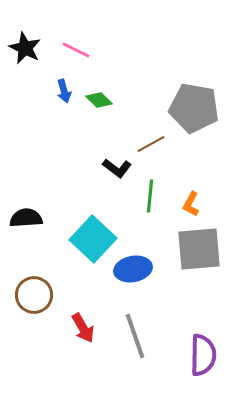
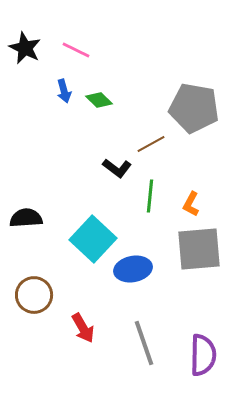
gray line: moved 9 px right, 7 px down
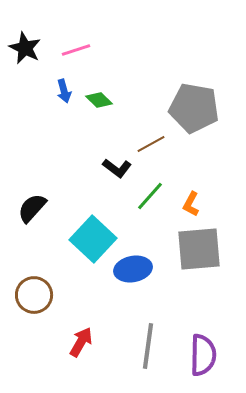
pink line: rotated 44 degrees counterclockwise
green line: rotated 36 degrees clockwise
black semicircle: moved 6 px right, 10 px up; rotated 44 degrees counterclockwise
red arrow: moved 2 px left, 14 px down; rotated 120 degrees counterclockwise
gray line: moved 4 px right, 3 px down; rotated 27 degrees clockwise
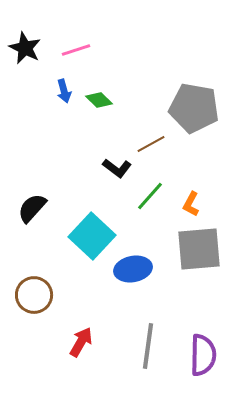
cyan square: moved 1 px left, 3 px up
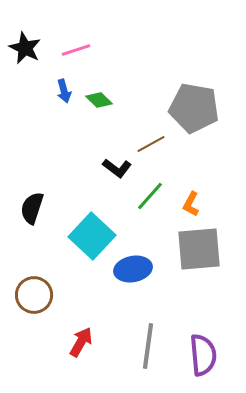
black semicircle: rotated 24 degrees counterclockwise
purple semicircle: rotated 6 degrees counterclockwise
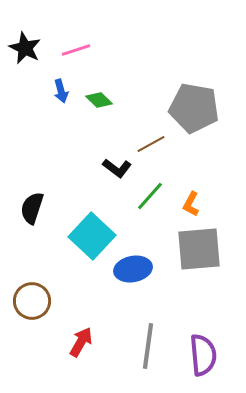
blue arrow: moved 3 px left
brown circle: moved 2 px left, 6 px down
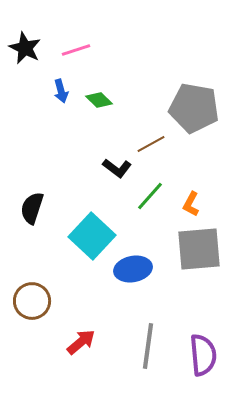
red arrow: rotated 20 degrees clockwise
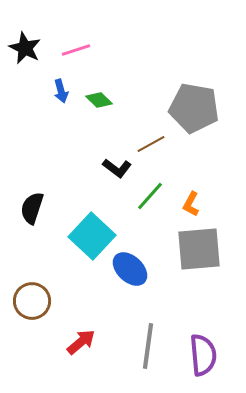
blue ellipse: moved 3 px left; rotated 54 degrees clockwise
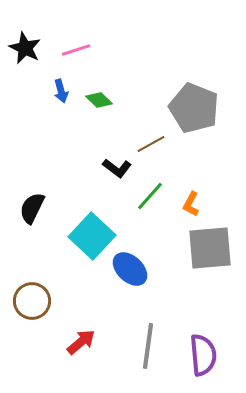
gray pentagon: rotated 12 degrees clockwise
black semicircle: rotated 8 degrees clockwise
gray square: moved 11 px right, 1 px up
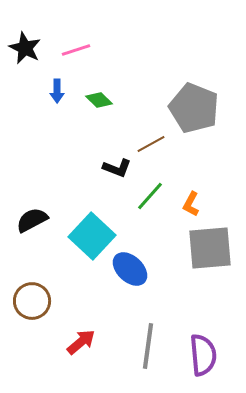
blue arrow: moved 4 px left; rotated 15 degrees clockwise
black L-shape: rotated 16 degrees counterclockwise
black semicircle: moved 12 px down; rotated 36 degrees clockwise
